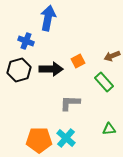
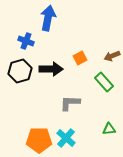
orange square: moved 2 px right, 3 px up
black hexagon: moved 1 px right, 1 px down
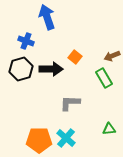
blue arrow: moved 1 px left, 1 px up; rotated 30 degrees counterclockwise
orange square: moved 5 px left, 1 px up; rotated 24 degrees counterclockwise
black hexagon: moved 1 px right, 2 px up
green rectangle: moved 4 px up; rotated 12 degrees clockwise
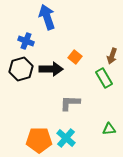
brown arrow: rotated 49 degrees counterclockwise
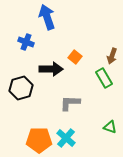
blue cross: moved 1 px down
black hexagon: moved 19 px down
green triangle: moved 1 px right, 2 px up; rotated 24 degrees clockwise
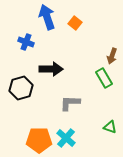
orange square: moved 34 px up
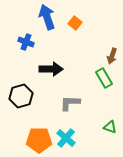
black hexagon: moved 8 px down
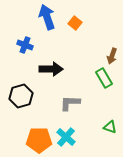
blue cross: moved 1 px left, 3 px down
cyan cross: moved 1 px up
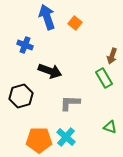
black arrow: moved 1 px left, 2 px down; rotated 20 degrees clockwise
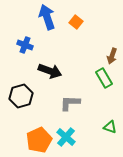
orange square: moved 1 px right, 1 px up
orange pentagon: rotated 25 degrees counterclockwise
